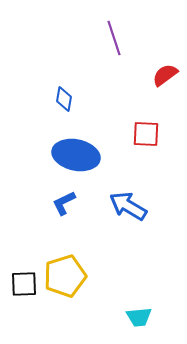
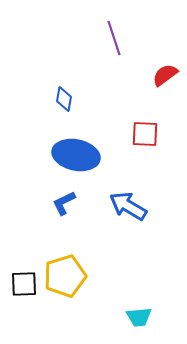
red square: moved 1 px left
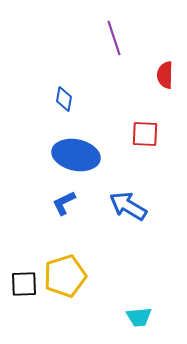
red semicircle: rotated 52 degrees counterclockwise
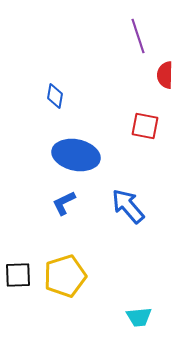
purple line: moved 24 px right, 2 px up
blue diamond: moved 9 px left, 3 px up
red square: moved 8 px up; rotated 8 degrees clockwise
blue arrow: rotated 18 degrees clockwise
black square: moved 6 px left, 9 px up
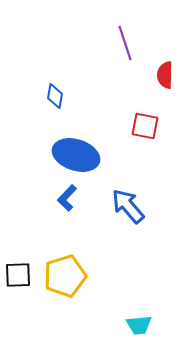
purple line: moved 13 px left, 7 px down
blue ellipse: rotated 6 degrees clockwise
blue L-shape: moved 3 px right, 5 px up; rotated 20 degrees counterclockwise
cyan trapezoid: moved 8 px down
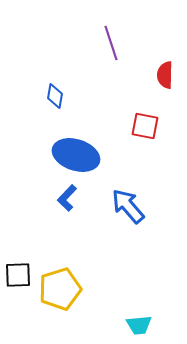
purple line: moved 14 px left
yellow pentagon: moved 5 px left, 13 px down
